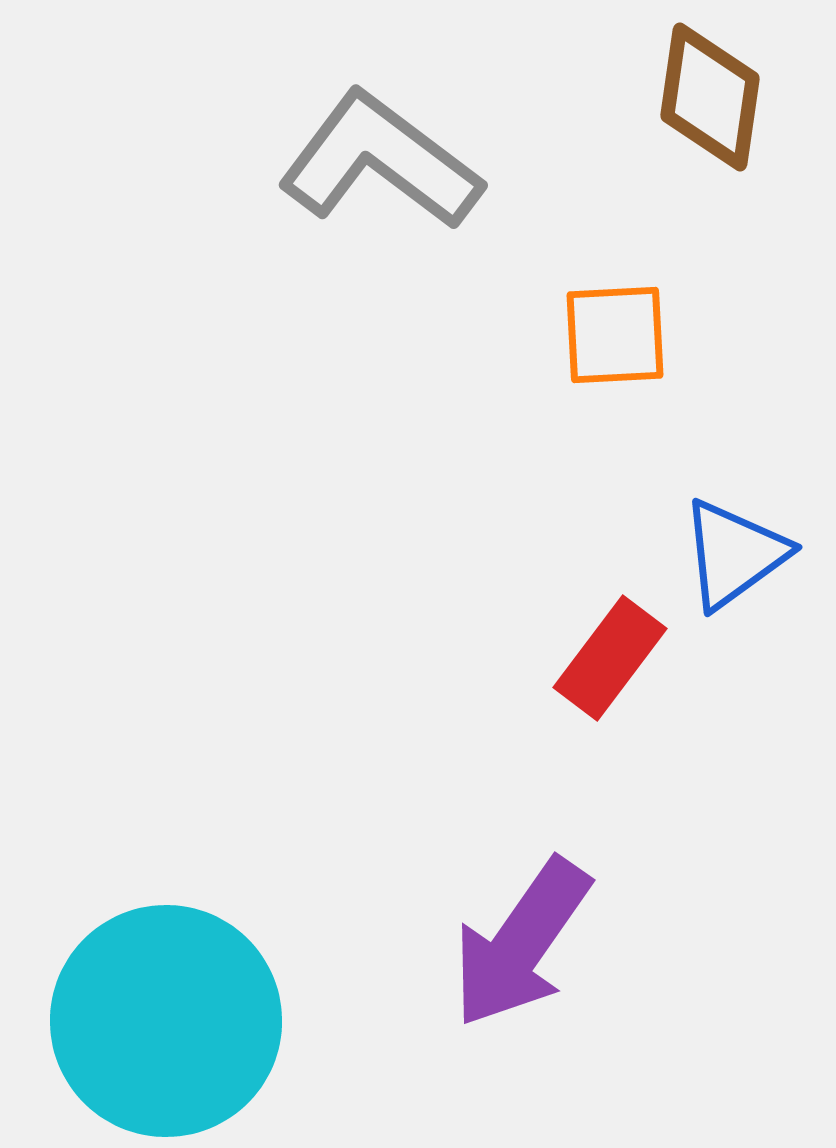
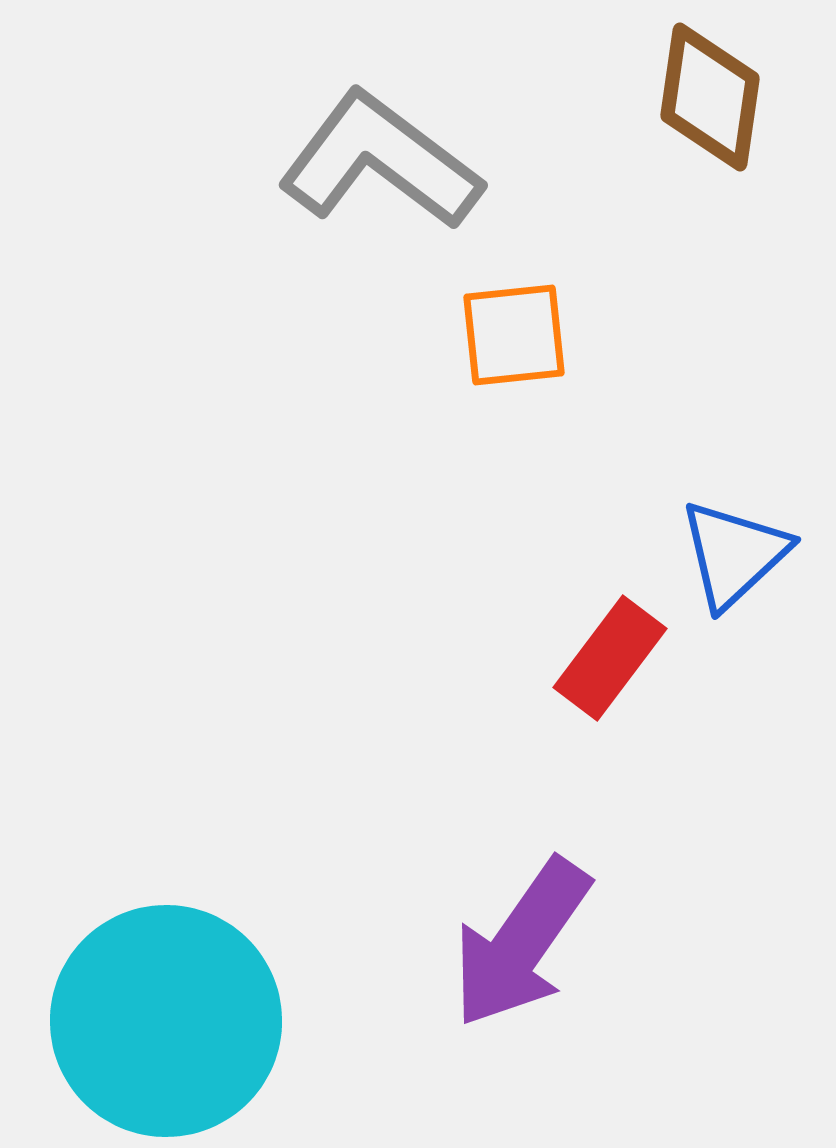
orange square: moved 101 px left; rotated 3 degrees counterclockwise
blue triangle: rotated 7 degrees counterclockwise
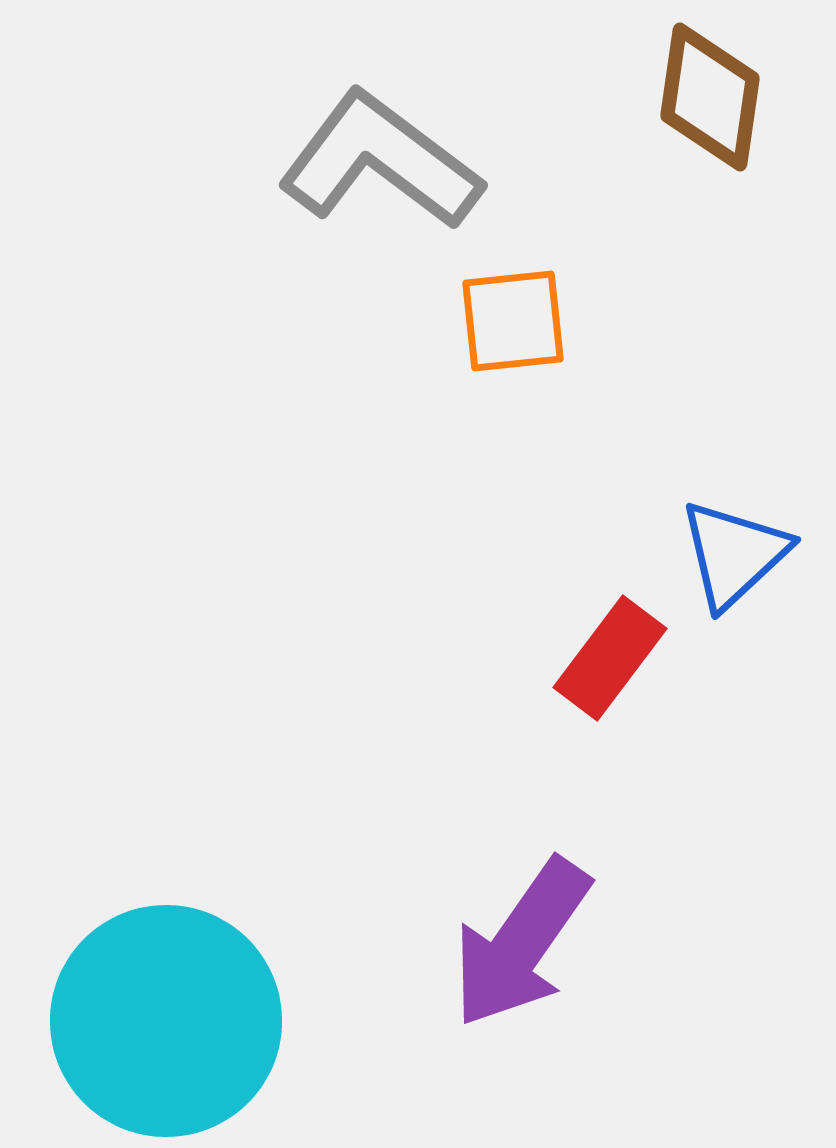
orange square: moved 1 px left, 14 px up
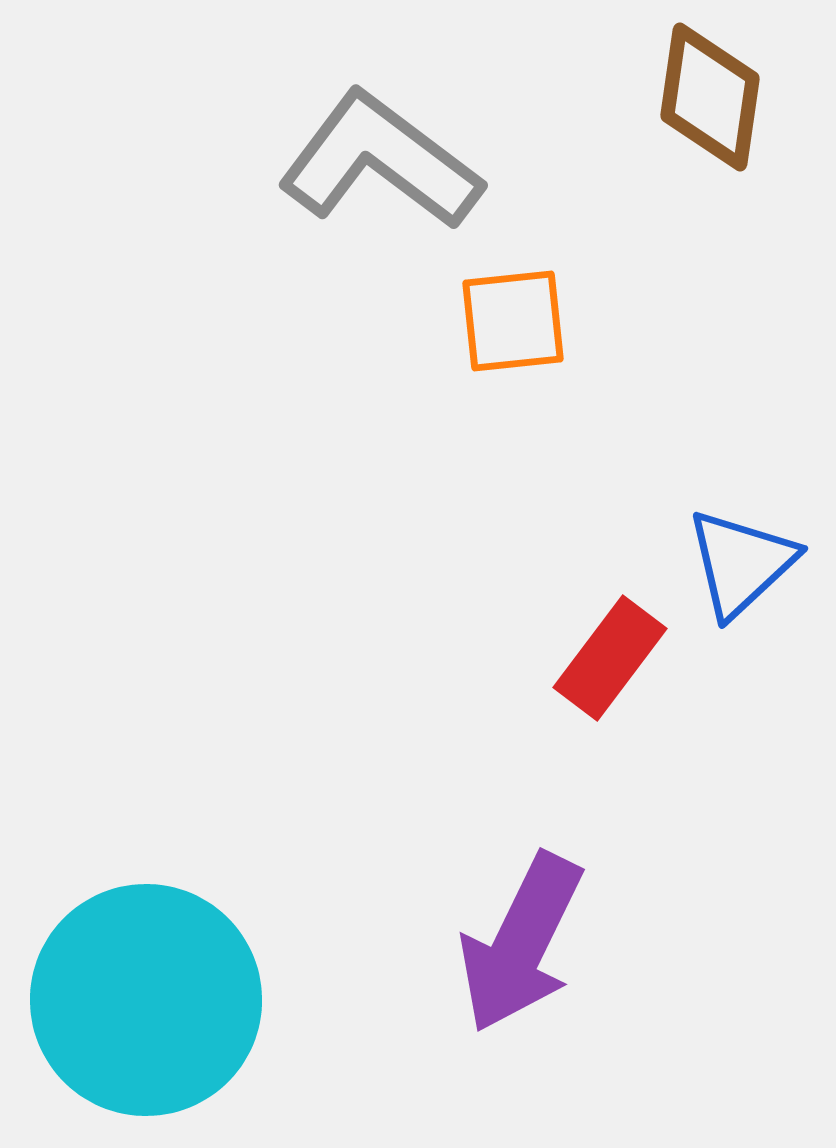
blue triangle: moved 7 px right, 9 px down
purple arrow: rotated 9 degrees counterclockwise
cyan circle: moved 20 px left, 21 px up
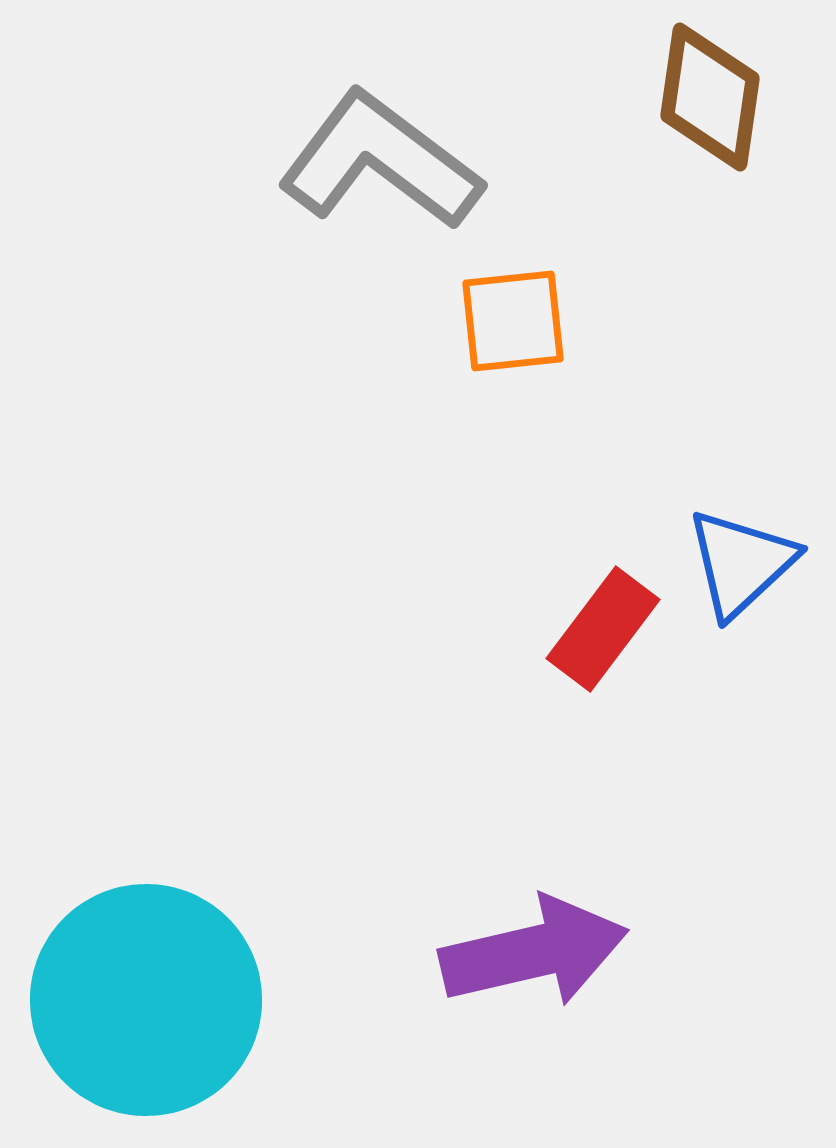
red rectangle: moved 7 px left, 29 px up
purple arrow: moved 13 px right, 9 px down; rotated 129 degrees counterclockwise
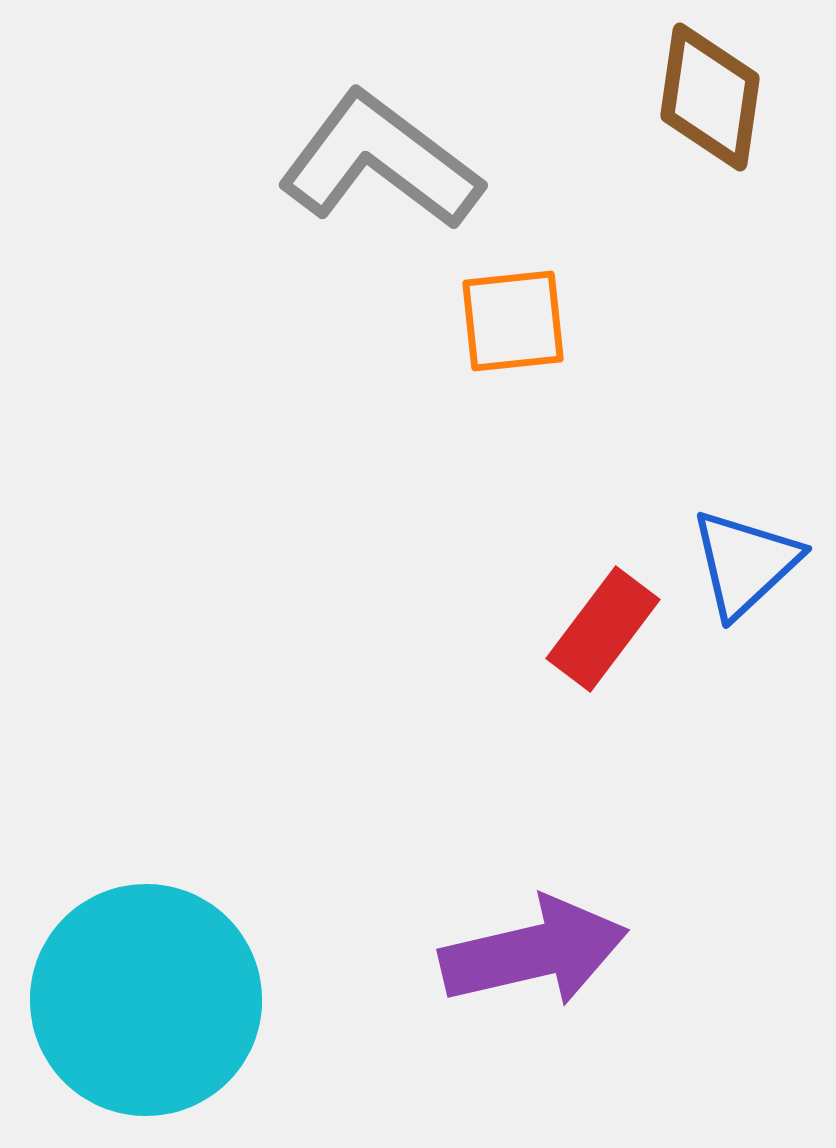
blue triangle: moved 4 px right
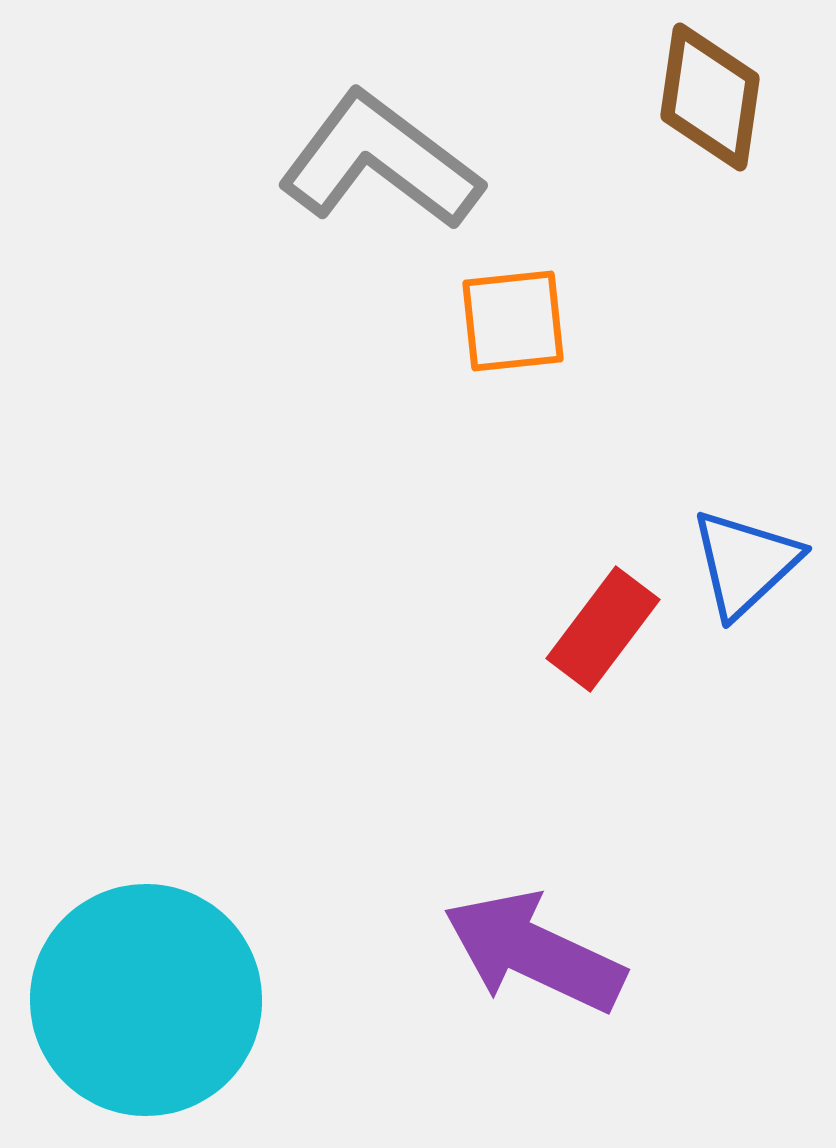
purple arrow: rotated 142 degrees counterclockwise
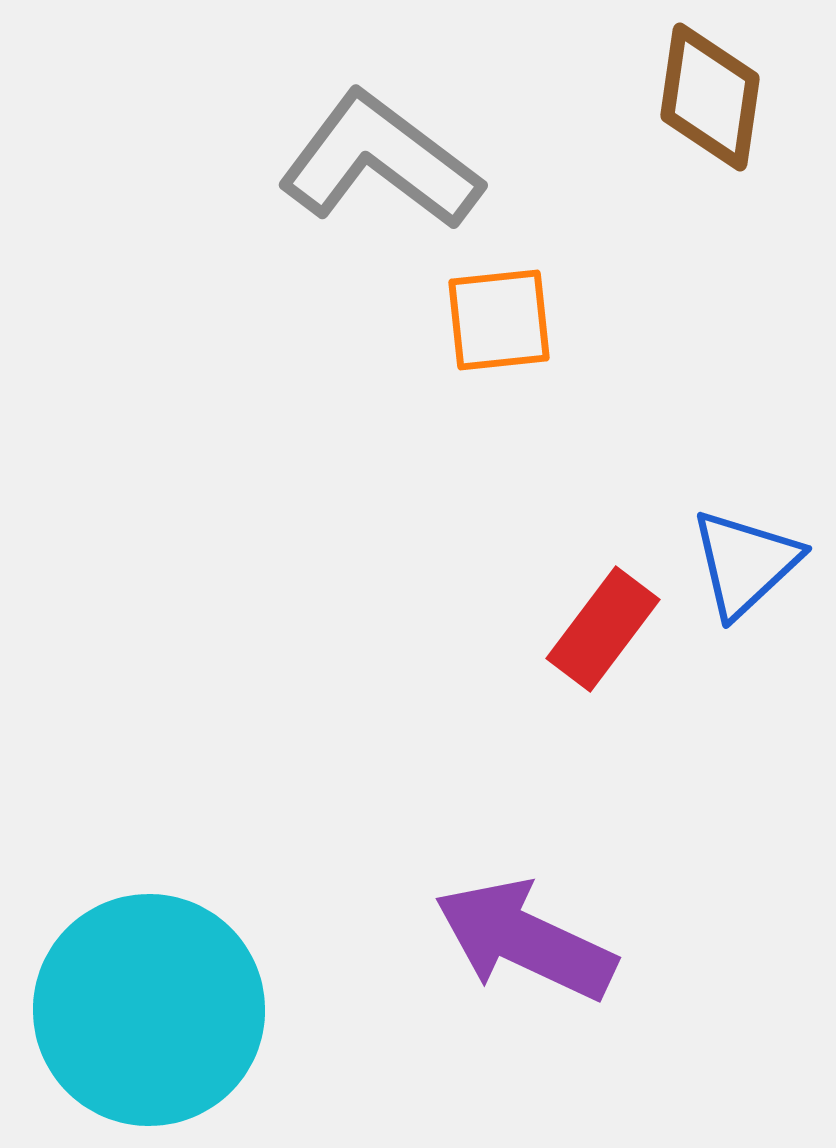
orange square: moved 14 px left, 1 px up
purple arrow: moved 9 px left, 12 px up
cyan circle: moved 3 px right, 10 px down
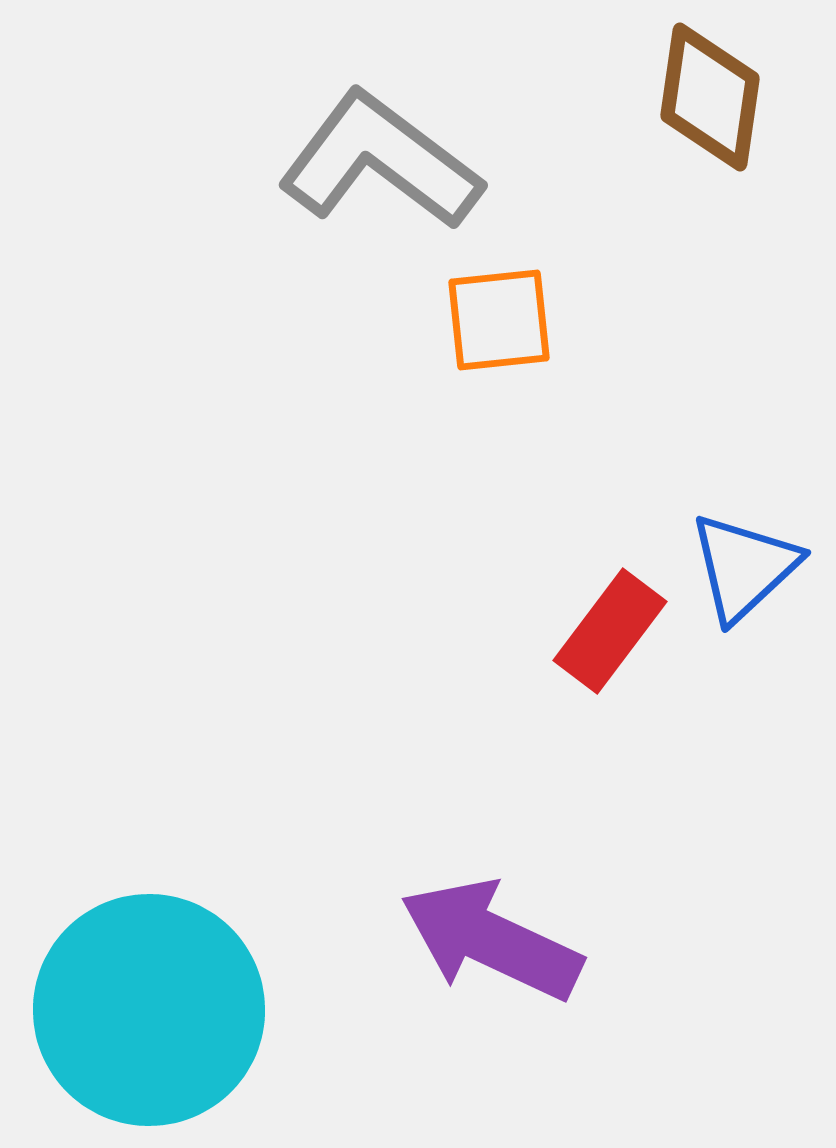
blue triangle: moved 1 px left, 4 px down
red rectangle: moved 7 px right, 2 px down
purple arrow: moved 34 px left
